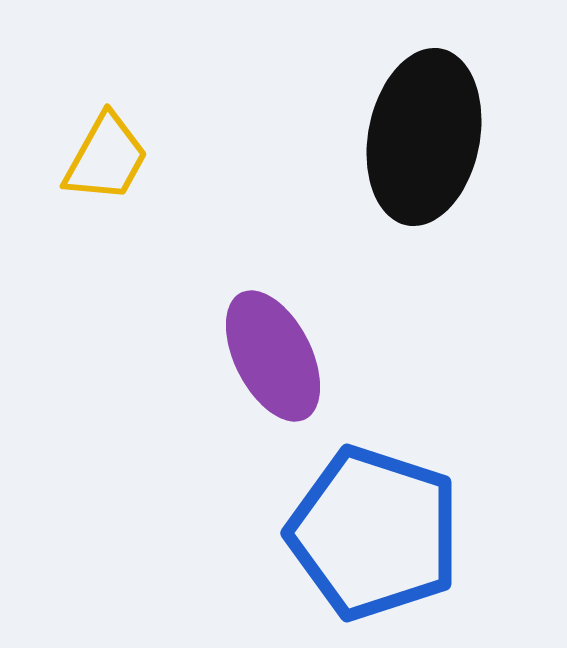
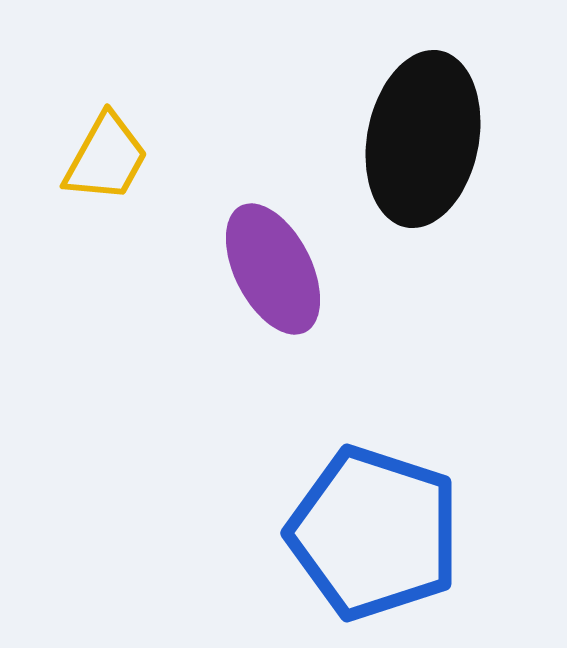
black ellipse: moved 1 px left, 2 px down
purple ellipse: moved 87 px up
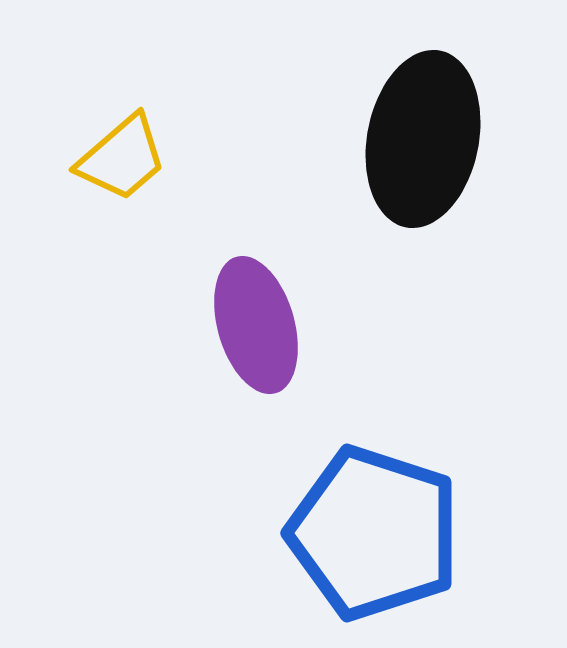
yellow trapezoid: moved 16 px right; rotated 20 degrees clockwise
purple ellipse: moved 17 px left, 56 px down; rotated 11 degrees clockwise
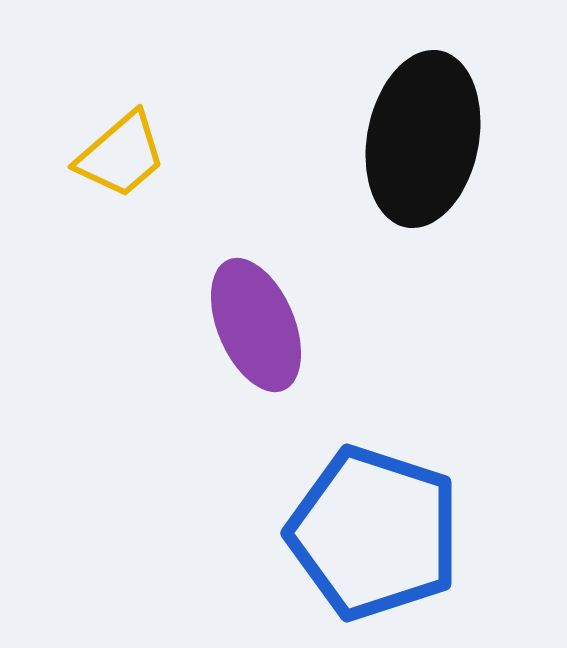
yellow trapezoid: moved 1 px left, 3 px up
purple ellipse: rotated 7 degrees counterclockwise
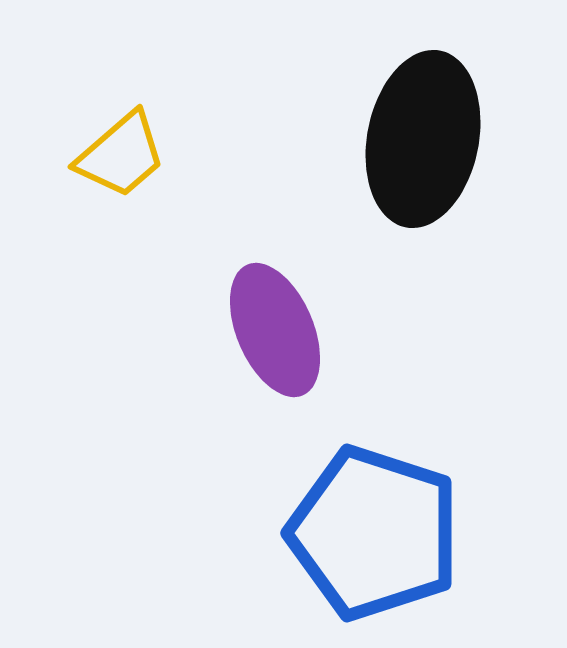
purple ellipse: moved 19 px right, 5 px down
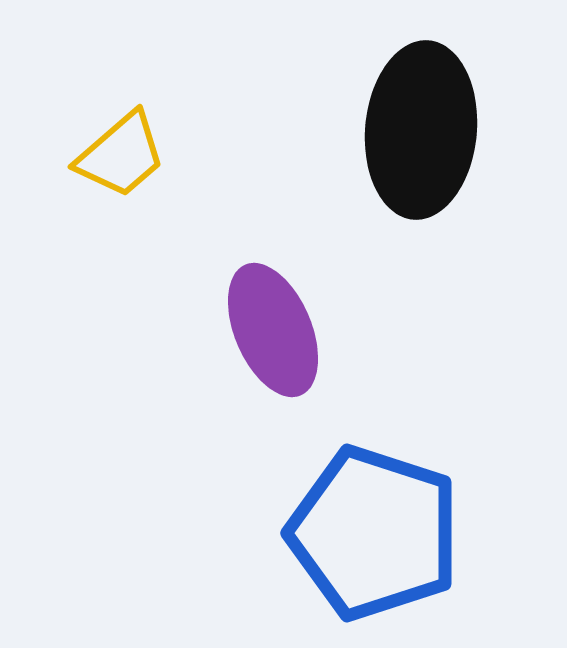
black ellipse: moved 2 px left, 9 px up; rotated 6 degrees counterclockwise
purple ellipse: moved 2 px left
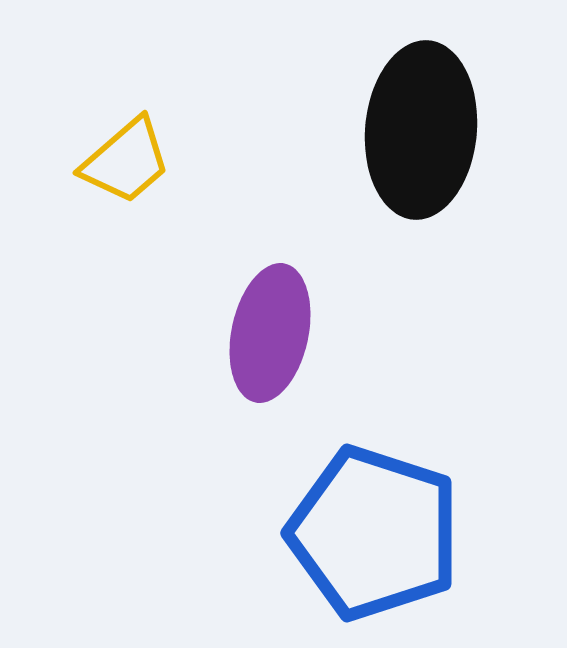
yellow trapezoid: moved 5 px right, 6 px down
purple ellipse: moved 3 px left, 3 px down; rotated 35 degrees clockwise
